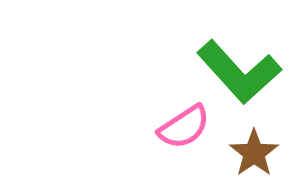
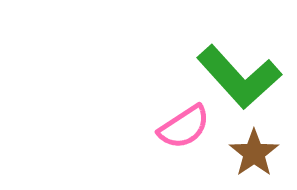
green L-shape: moved 5 px down
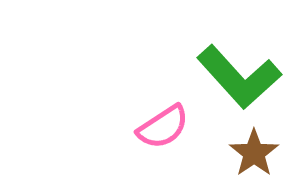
pink semicircle: moved 21 px left
